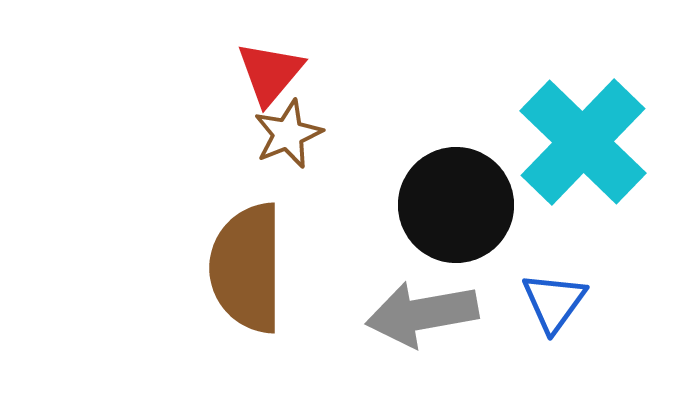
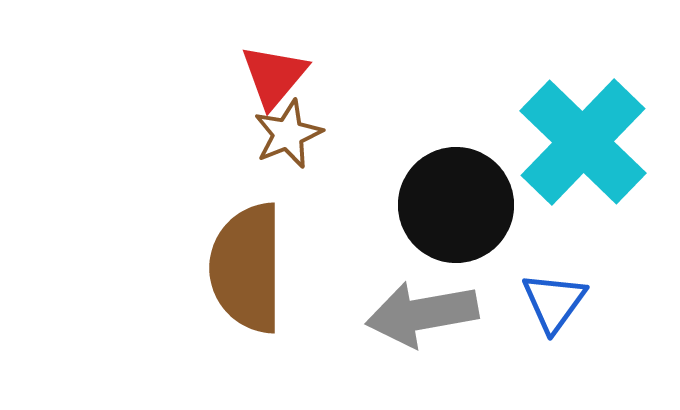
red triangle: moved 4 px right, 3 px down
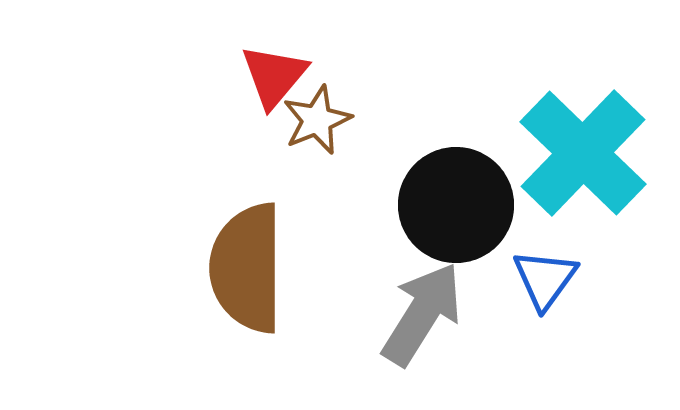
brown star: moved 29 px right, 14 px up
cyan cross: moved 11 px down
blue triangle: moved 9 px left, 23 px up
gray arrow: rotated 132 degrees clockwise
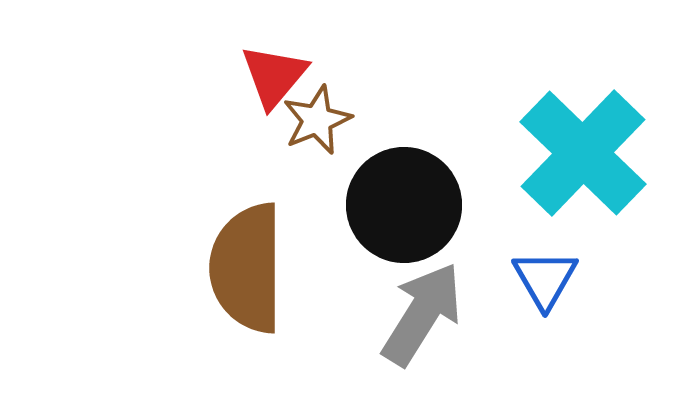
black circle: moved 52 px left
blue triangle: rotated 6 degrees counterclockwise
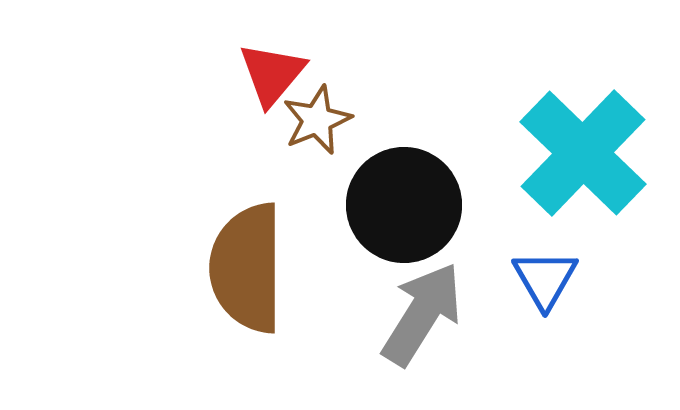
red triangle: moved 2 px left, 2 px up
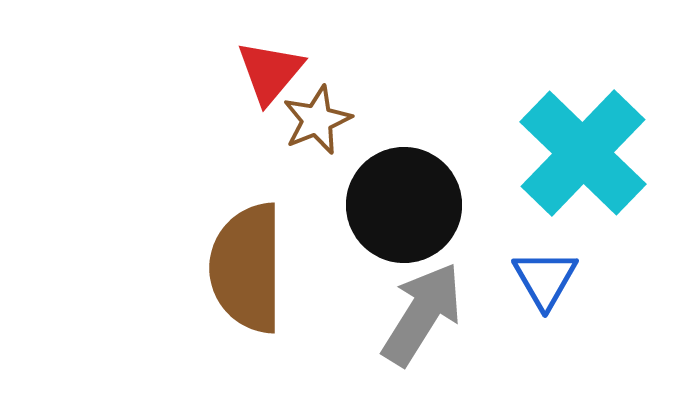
red triangle: moved 2 px left, 2 px up
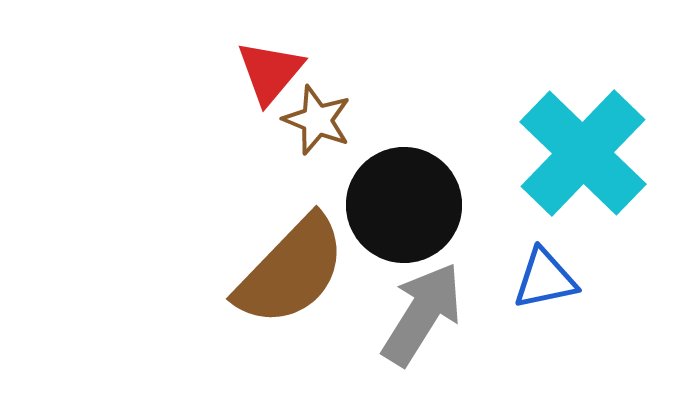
brown star: rotated 28 degrees counterclockwise
brown semicircle: moved 44 px right, 3 px down; rotated 136 degrees counterclockwise
blue triangle: rotated 48 degrees clockwise
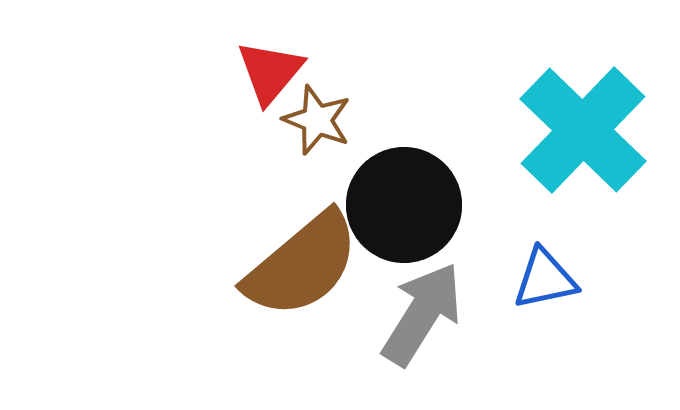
cyan cross: moved 23 px up
brown semicircle: moved 11 px right, 6 px up; rotated 6 degrees clockwise
